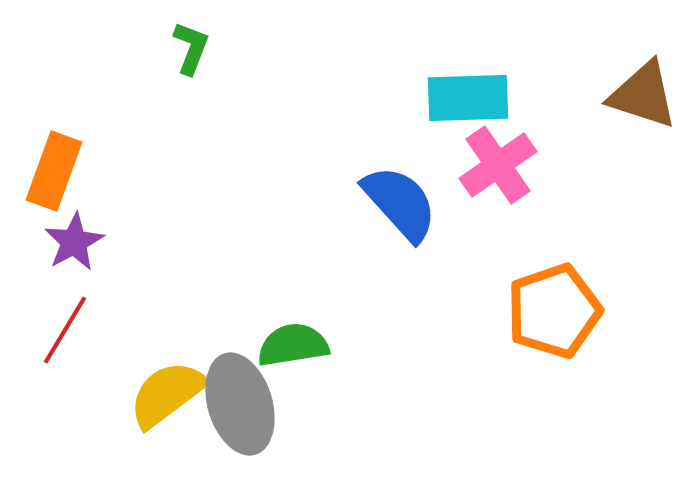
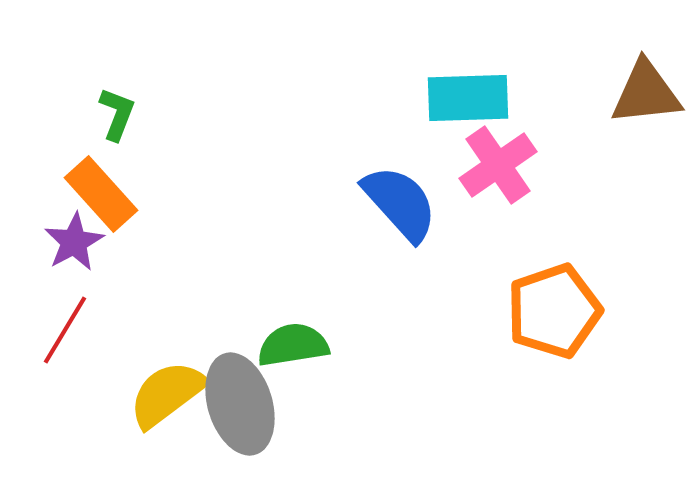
green L-shape: moved 74 px left, 66 px down
brown triangle: moved 3 px right, 2 px up; rotated 24 degrees counterclockwise
orange rectangle: moved 47 px right, 23 px down; rotated 62 degrees counterclockwise
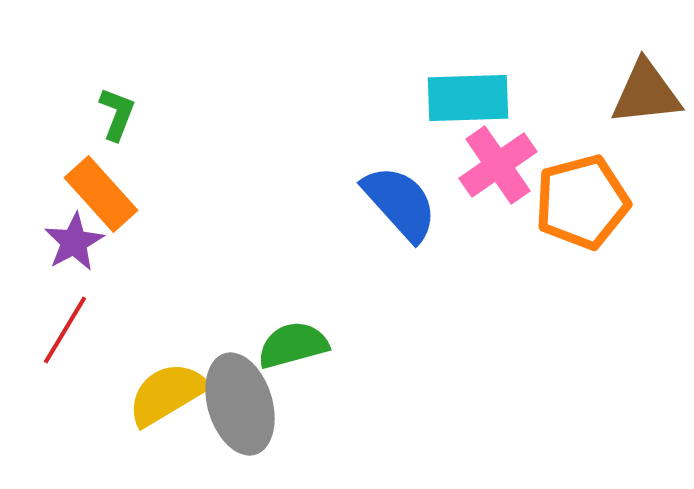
orange pentagon: moved 28 px right, 109 px up; rotated 4 degrees clockwise
green semicircle: rotated 6 degrees counterclockwise
yellow semicircle: rotated 6 degrees clockwise
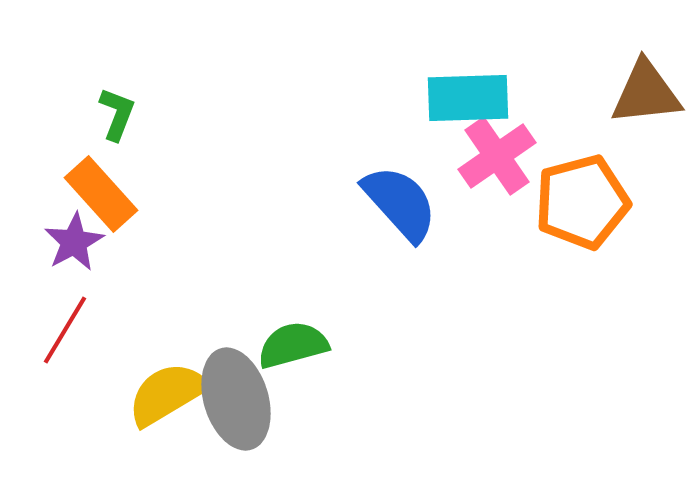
pink cross: moved 1 px left, 9 px up
gray ellipse: moved 4 px left, 5 px up
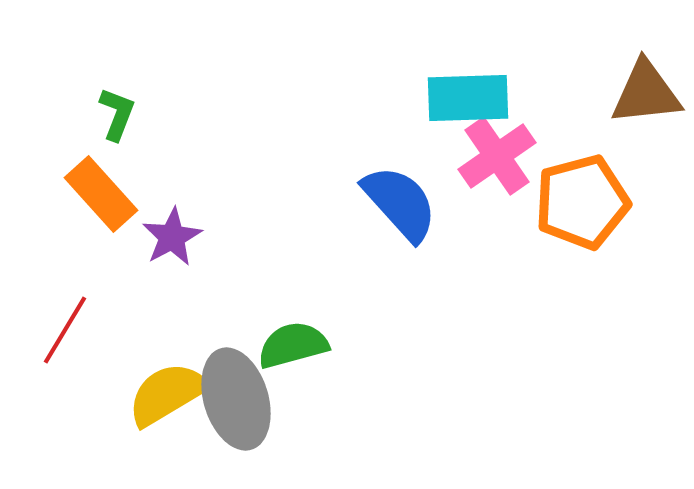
purple star: moved 98 px right, 5 px up
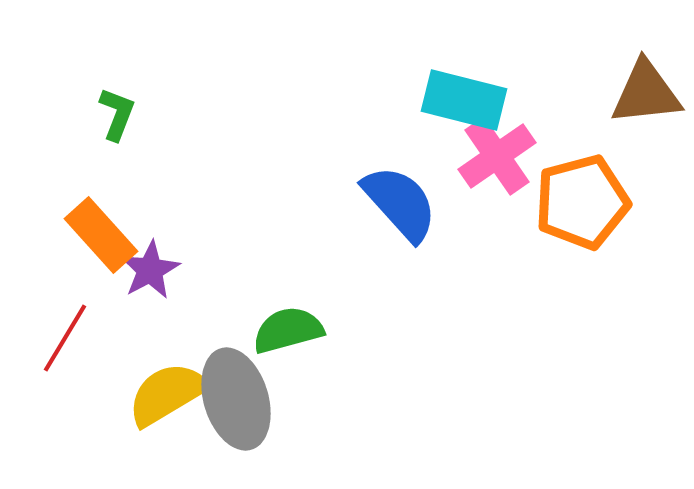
cyan rectangle: moved 4 px left, 2 px down; rotated 16 degrees clockwise
orange rectangle: moved 41 px down
purple star: moved 22 px left, 33 px down
red line: moved 8 px down
green semicircle: moved 5 px left, 15 px up
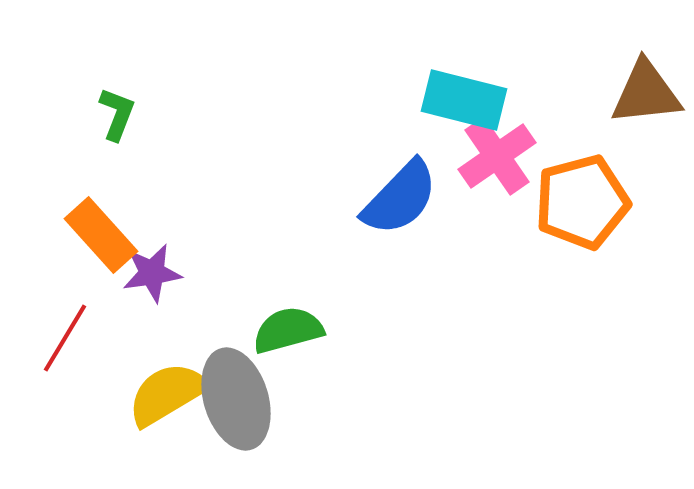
blue semicircle: moved 5 px up; rotated 86 degrees clockwise
purple star: moved 2 px right, 3 px down; rotated 20 degrees clockwise
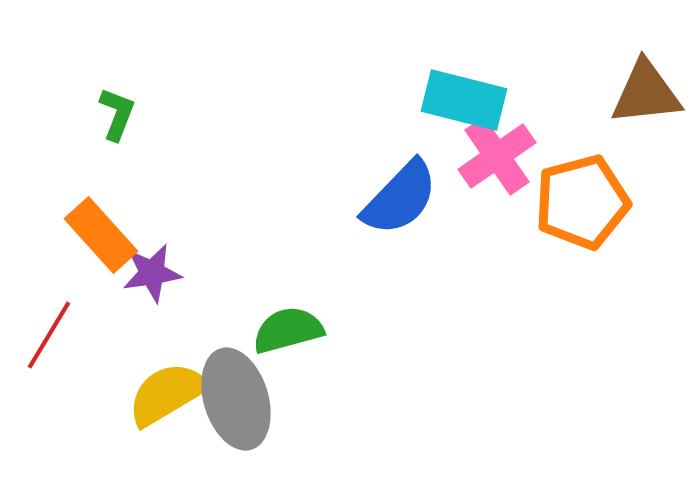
red line: moved 16 px left, 3 px up
